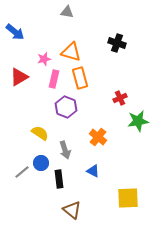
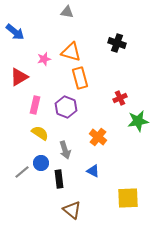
pink rectangle: moved 19 px left, 26 px down
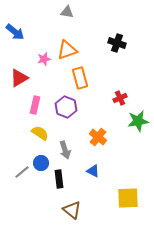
orange triangle: moved 4 px left, 2 px up; rotated 35 degrees counterclockwise
red triangle: moved 1 px down
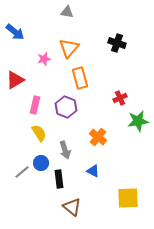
orange triangle: moved 2 px right, 2 px up; rotated 30 degrees counterclockwise
red triangle: moved 4 px left, 2 px down
yellow semicircle: moved 1 px left; rotated 24 degrees clockwise
brown triangle: moved 3 px up
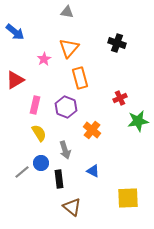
pink star: rotated 16 degrees counterclockwise
orange cross: moved 6 px left, 7 px up
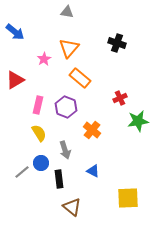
orange rectangle: rotated 35 degrees counterclockwise
pink rectangle: moved 3 px right
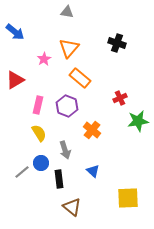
purple hexagon: moved 1 px right, 1 px up
blue triangle: rotated 16 degrees clockwise
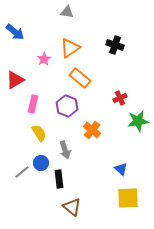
black cross: moved 2 px left, 2 px down
orange triangle: moved 1 px right; rotated 15 degrees clockwise
pink rectangle: moved 5 px left, 1 px up
blue triangle: moved 28 px right, 2 px up
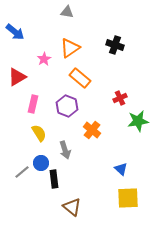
red triangle: moved 2 px right, 3 px up
black rectangle: moved 5 px left
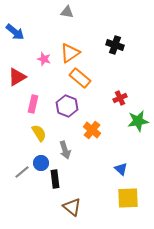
orange triangle: moved 5 px down
pink star: rotated 24 degrees counterclockwise
black rectangle: moved 1 px right
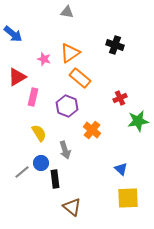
blue arrow: moved 2 px left, 2 px down
pink rectangle: moved 7 px up
